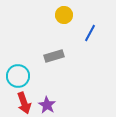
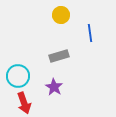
yellow circle: moved 3 px left
blue line: rotated 36 degrees counterclockwise
gray rectangle: moved 5 px right
purple star: moved 7 px right, 18 px up
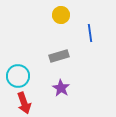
purple star: moved 7 px right, 1 px down
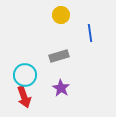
cyan circle: moved 7 px right, 1 px up
red arrow: moved 6 px up
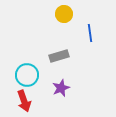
yellow circle: moved 3 px right, 1 px up
cyan circle: moved 2 px right
purple star: rotated 18 degrees clockwise
red arrow: moved 4 px down
